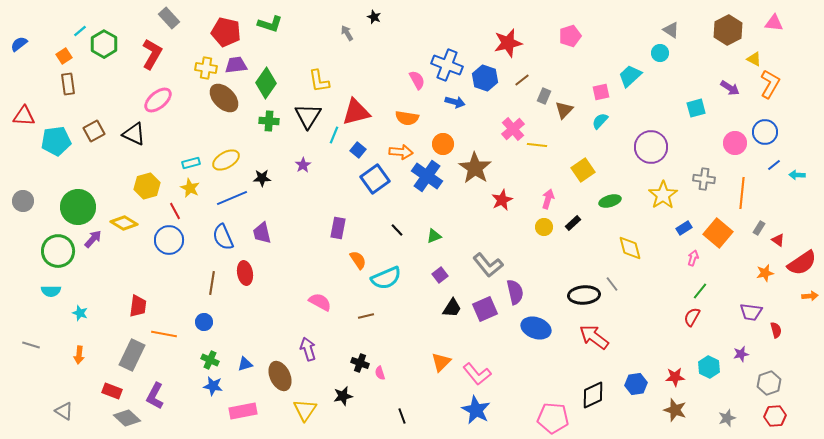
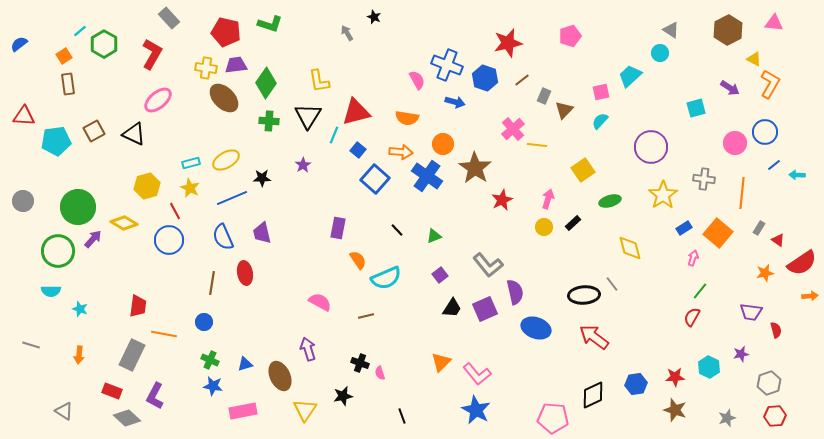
blue square at (375, 179): rotated 12 degrees counterclockwise
cyan star at (80, 313): moved 4 px up
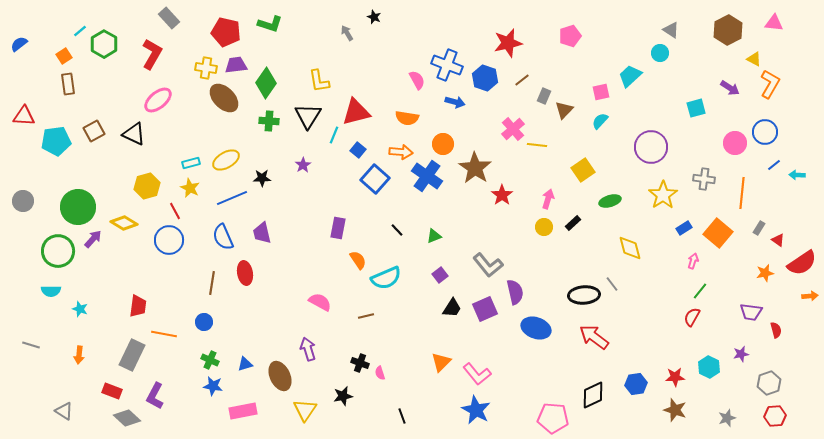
red star at (502, 200): moved 5 px up; rotated 10 degrees counterclockwise
pink arrow at (693, 258): moved 3 px down
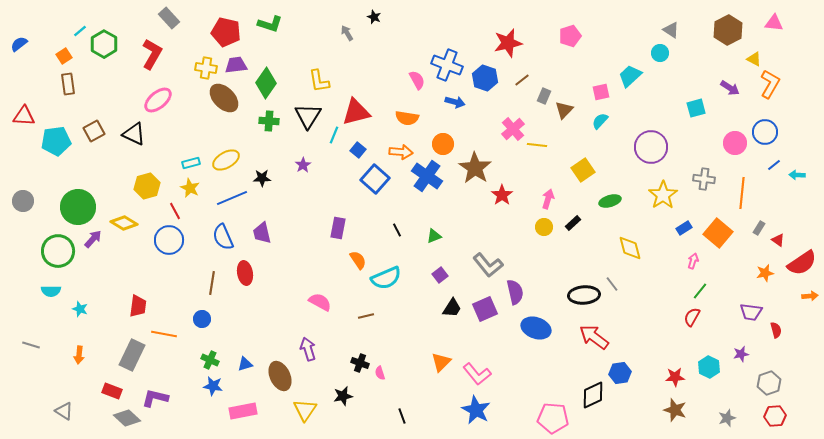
black line at (397, 230): rotated 16 degrees clockwise
blue circle at (204, 322): moved 2 px left, 3 px up
blue hexagon at (636, 384): moved 16 px left, 11 px up
purple L-shape at (155, 396): moved 2 px down; rotated 76 degrees clockwise
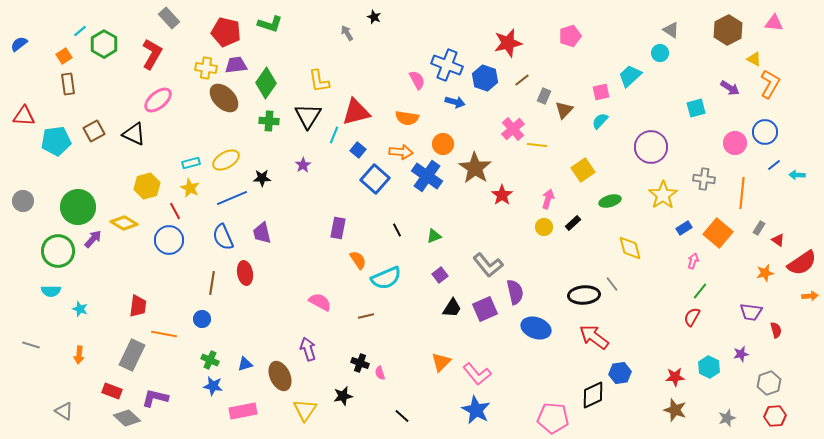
black line at (402, 416): rotated 28 degrees counterclockwise
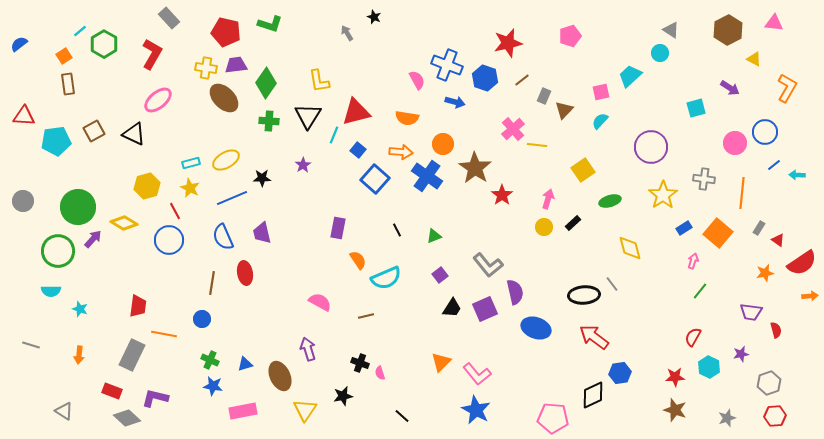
orange L-shape at (770, 84): moved 17 px right, 4 px down
red semicircle at (692, 317): moved 1 px right, 20 px down
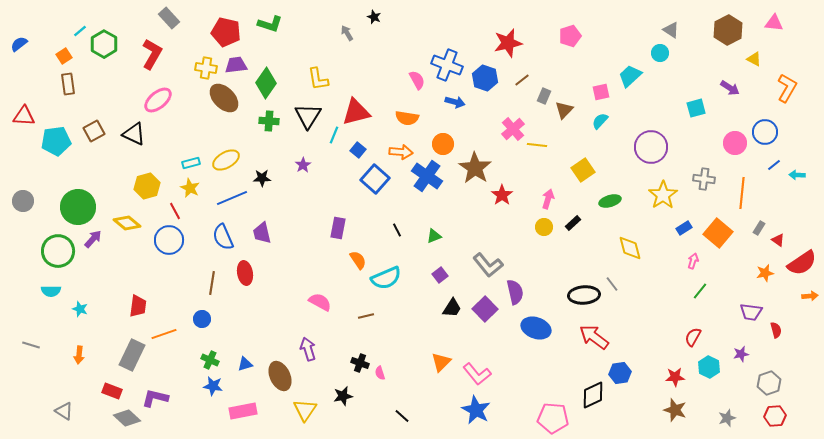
yellow L-shape at (319, 81): moved 1 px left, 2 px up
yellow diamond at (124, 223): moved 3 px right; rotated 8 degrees clockwise
purple square at (485, 309): rotated 20 degrees counterclockwise
orange line at (164, 334): rotated 30 degrees counterclockwise
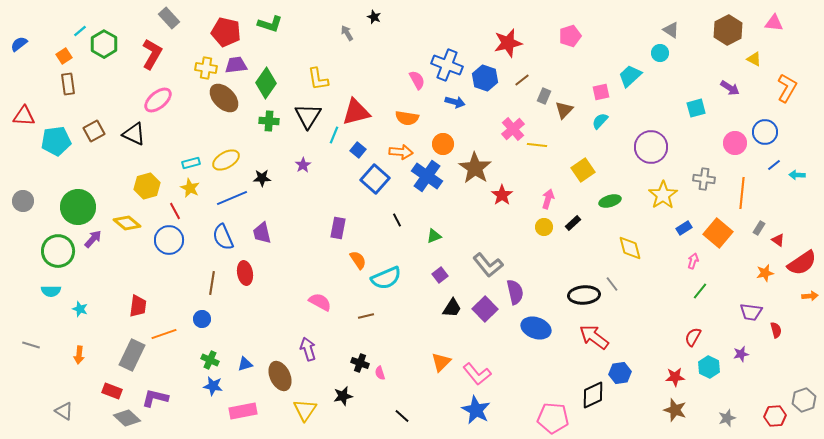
black line at (397, 230): moved 10 px up
gray hexagon at (769, 383): moved 35 px right, 17 px down
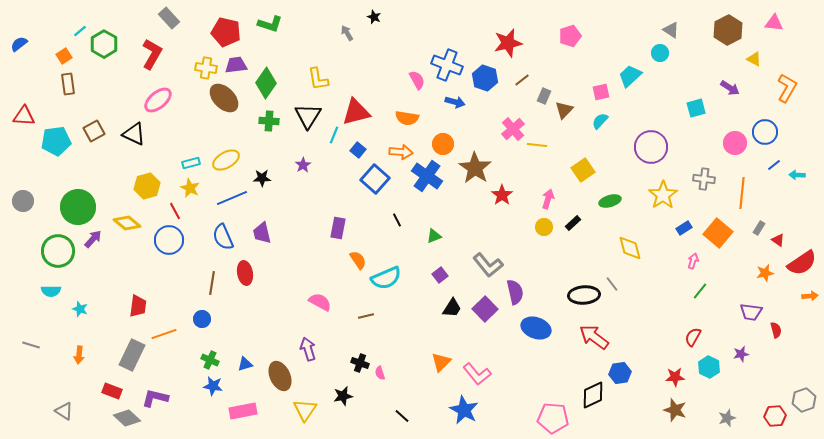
blue star at (476, 410): moved 12 px left
